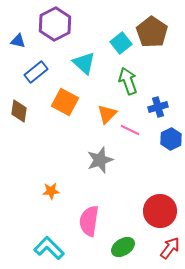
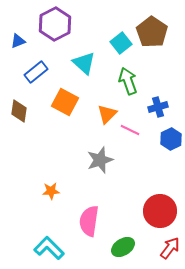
blue triangle: rotated 35 degrees counterclockwise
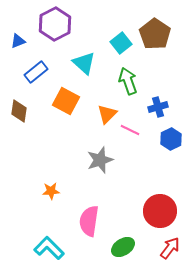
brown pentagon: moved 3 px right, 2 px down
orange square: moved 1 px right, 1 px up
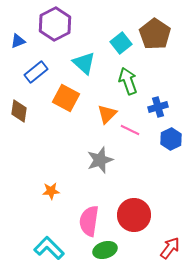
orange square: moved 3 px up
red circle: moved 26 px left, 4 px down
green ellipse: moved 18 px left, 3 px down; rotated 15 degrees clockwise
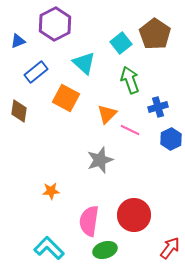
green arrow: moved 2 px right, 1 px up
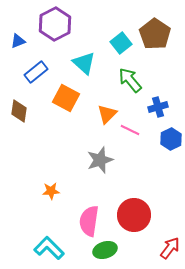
green arrow: rotated 20 degrees counterclockwise
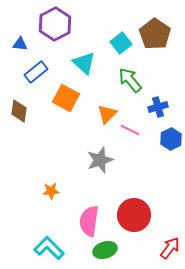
blue triangle: moved 2 px right, 3 px down; rotated 28 degrees clockwise
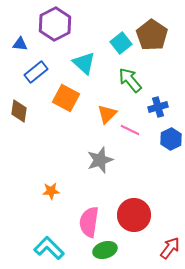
brown pentagon: moved 3 px left, 1 px down
pink semicircle: moved 1 px down
